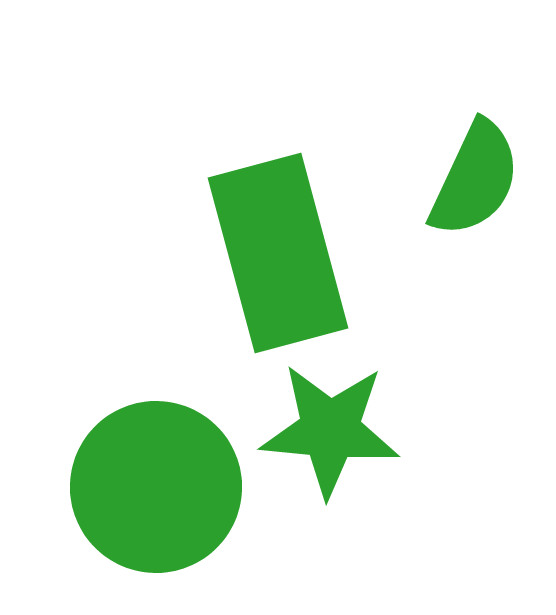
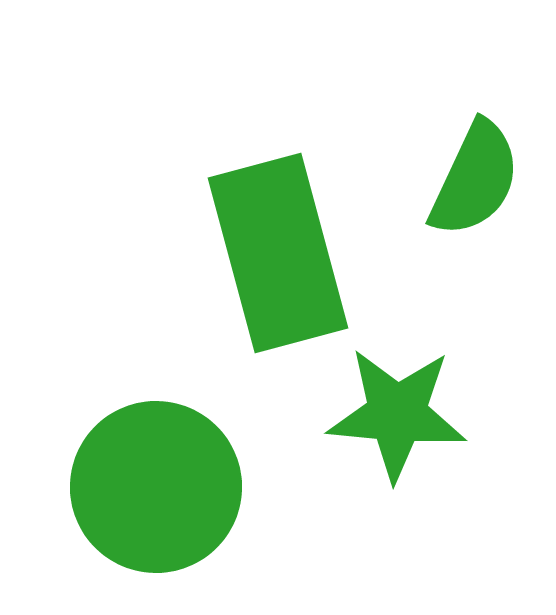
green star: moved 67 px right, 16 px up
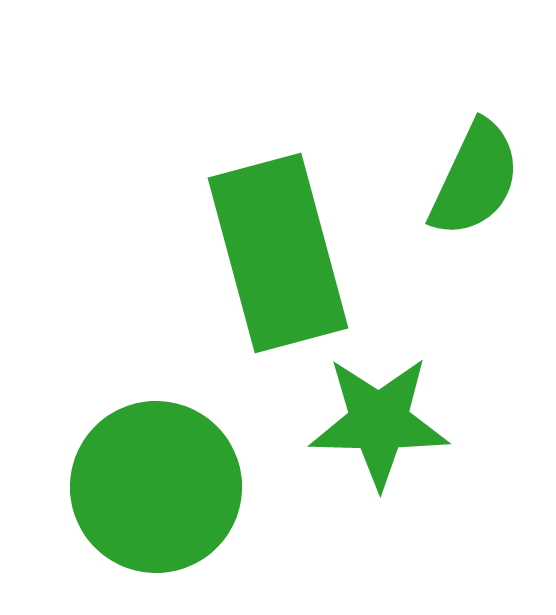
green star: moved 18 px left, 8 px down; rotated 4 degrees counterclockwise
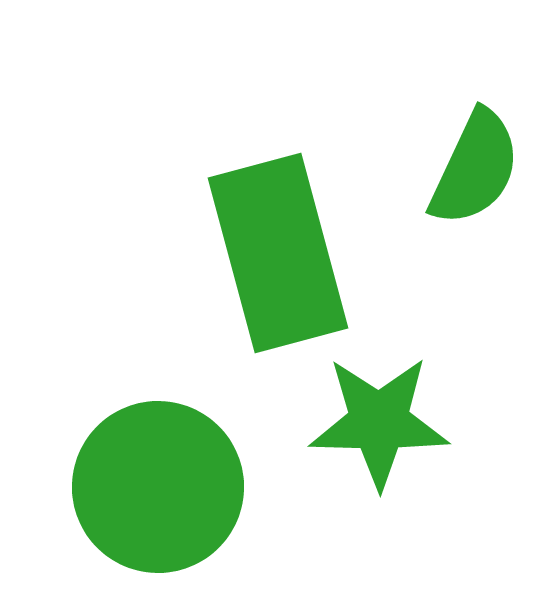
green semicircle: moved 11 px up
green circle: moved 2 px right
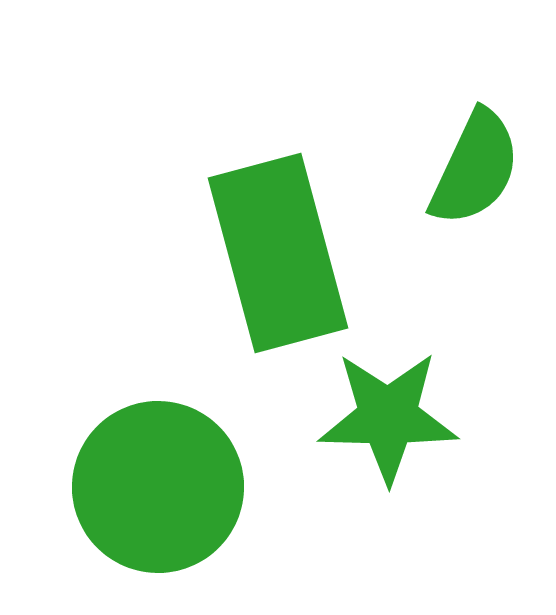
green star: moved 9 px right, 5 px up
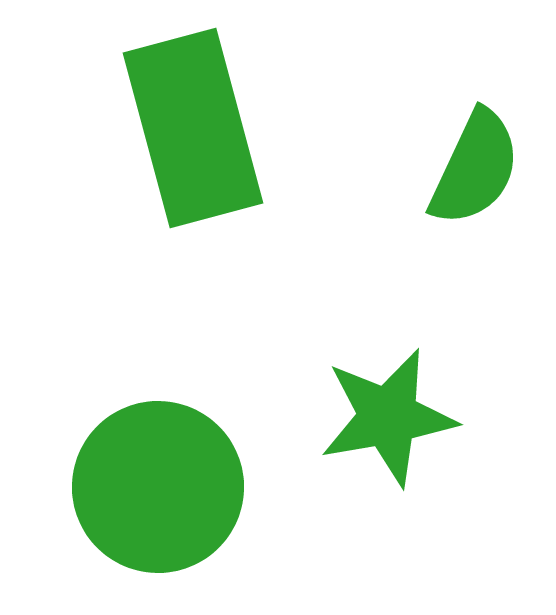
green rectangle: moved 85 px left, 125 px up
green star: rotated 11 degrees counterclockwise
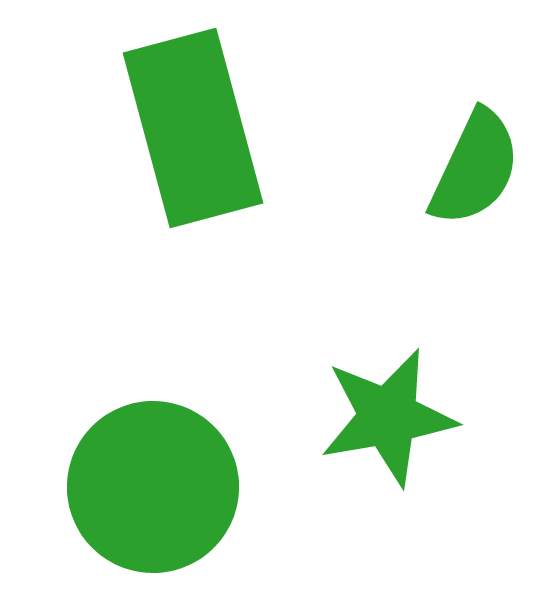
green circle: moved 5 px left
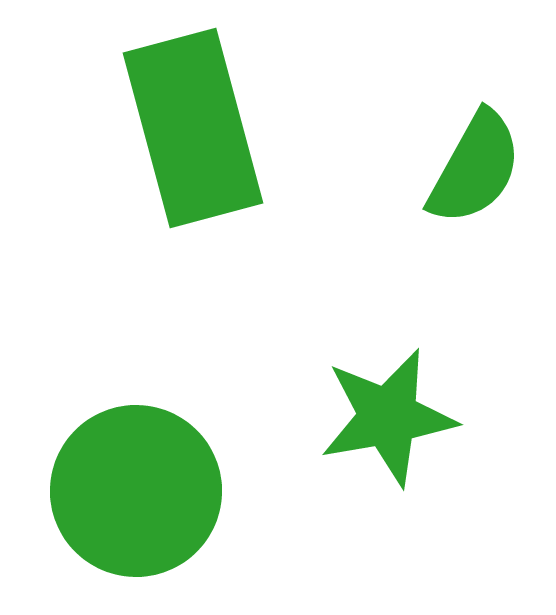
green semicircle: rotated 4 degrees clockwise
green circle: moved 17 px left, 4 px down
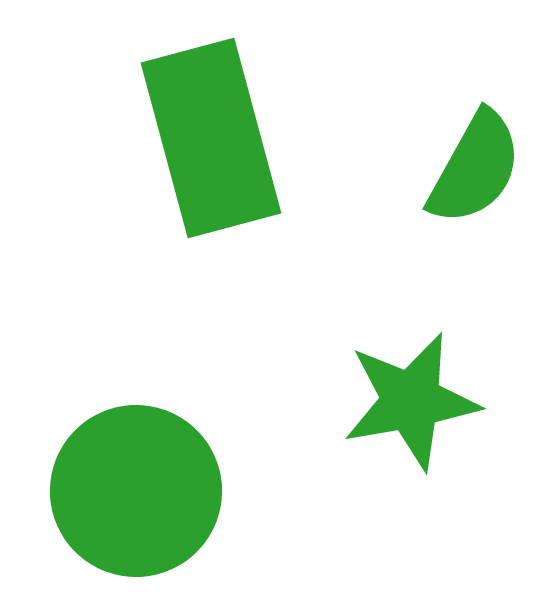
green rectangle: moved 18 px right, 10 px down
green star: moved 23 px right, 16 px up
